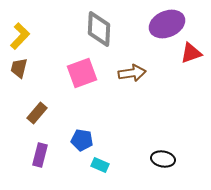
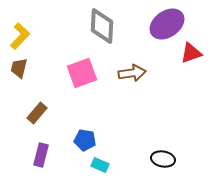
purple ellipse: rotated 12 degrees counterclockwise
gray diamond: moved 3 px right, 3 px up
blue pentagon: moved 3 px right
purple rectangle: moved 1 px right
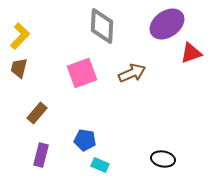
brown arrow: rotated 16 degrees counterclockwise
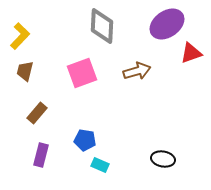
brown trapezoid: moved 6 px right, 3 px down
brown arrow: moved 5 px right, 2 px up; rotated 8 degrees clockwise
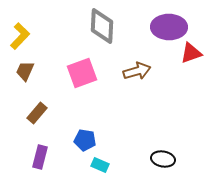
purple ellipse: moved 2 px right, 3 px down; rotated 36 degrees clockwise
brown trapezoid: rotated 10 degrees clockwise
purple rectangle: moved 1 px left, 2 px down
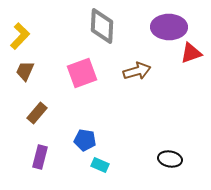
black ellipse: moved 7 px right
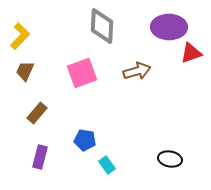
cyan rectangle: moved 7 px right; rotated 30 degrees clockwise
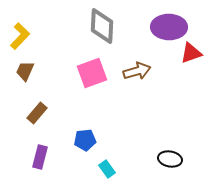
pink square: moved 10 px right
blue pentagon: rotated 15 degrees counterclockwise
cyan rectangle: moved 4 px down
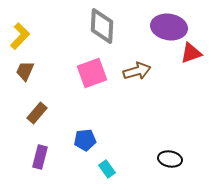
purple ellipse: rotated 8 degrees clockwise
